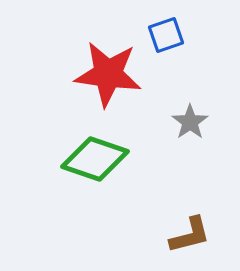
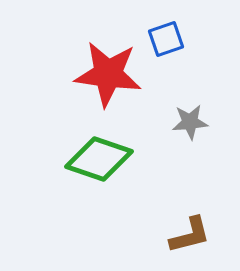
blue square: moved 4 px down
gray star: rotated 30 degrees clockwise
green diamond: moved 4 px right
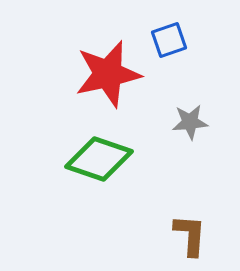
blue square: moved 3 px right, 1 px down
red star: rotated 20 degrees counterclockwise
brown L-shape: rotated 72 degrees counterclockwise
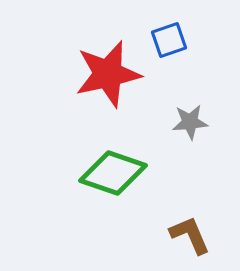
green diamond: moved 14 px right, 14 px down
brown L-shape: rotated 27 degrees counterclockwise
